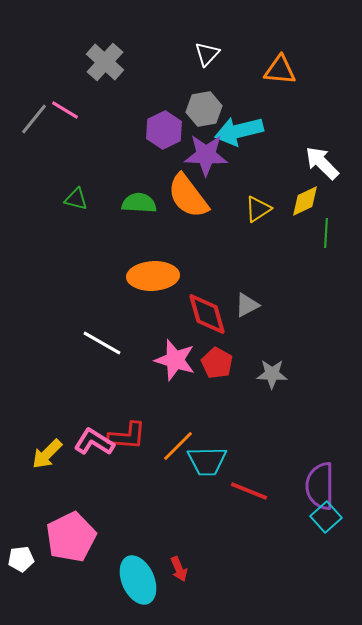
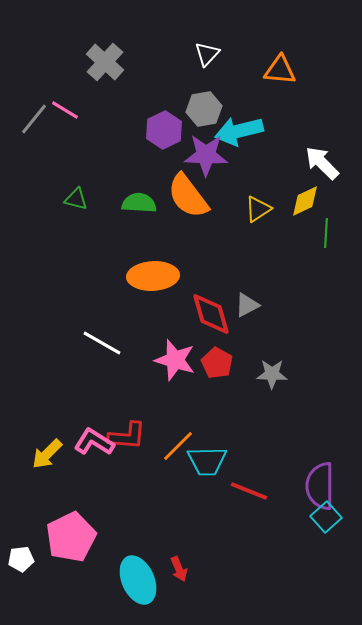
red diamond: moved 4 px right
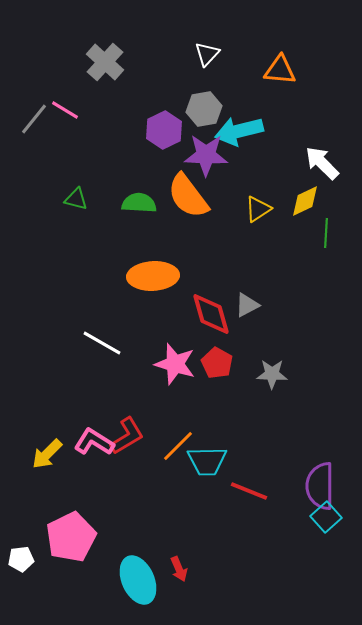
pink star: moved 4 px down
red L-shape: rotated 36 degrees counterclockwise
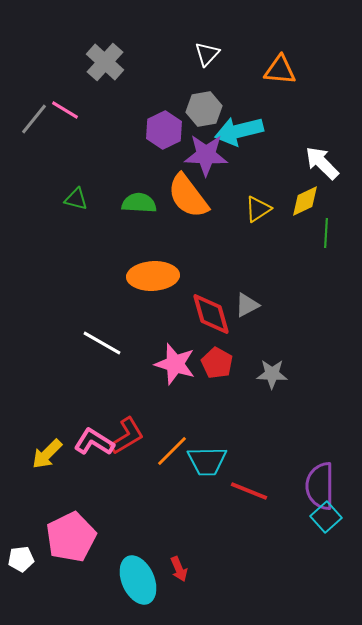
orange line: moved 6 px left, 5 px down
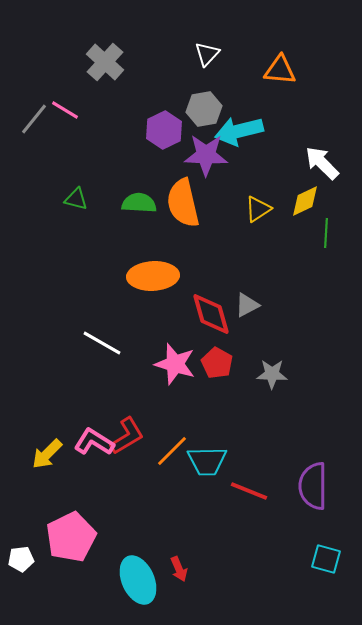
orange semicircle: moved 5 px left, 7 px down; rotated 24 degrees clockwise
purple semicircle: moved 7 px left
cyan square: moved 42 px down; rotated 32 degrees counterclockwise
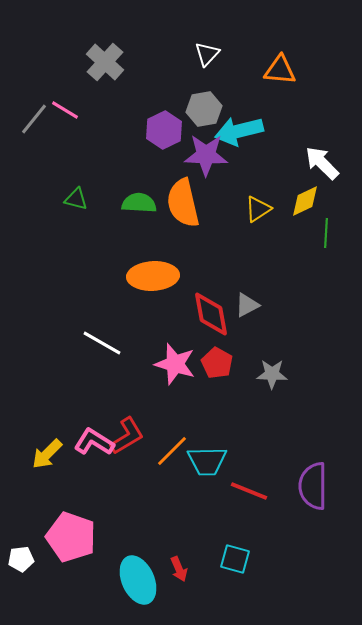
red diamond: rotated 6 degrees clockwise
pink pentagon: rotated 27 degrees counterclockwise
cyan square: moved 91 px left
